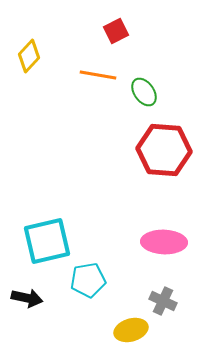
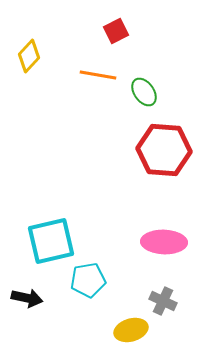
cyan square: moved 4 px right
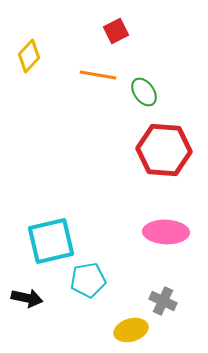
pink ellipse: moved 2 px right, 10 px up
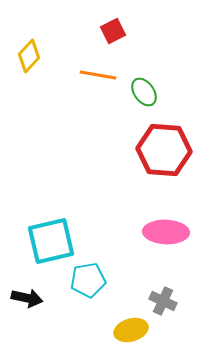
red square: moved 3 px left
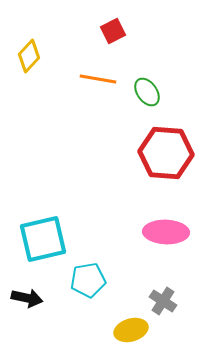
orange line: moved 4 px down
green ellipse: moved 3 px right
red hexagon: moved 2 px right, 3 px down
cyan square: moved 8 px left, 2 px up
gray cross: rotated 8 degrees clockwise
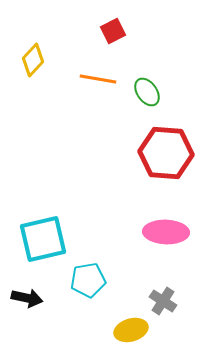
yellow diamond: moved 4 px right, 4 px down
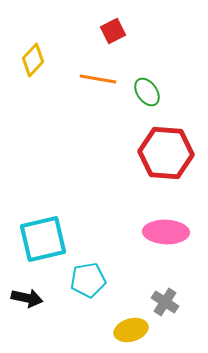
gray cross: moved 2 px right, 1 px down
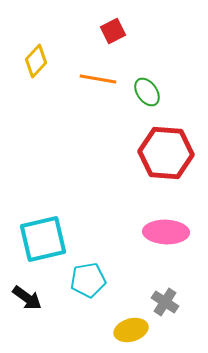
yellow diamond: moved 3 px right, 1 px down
black arrow: rotated 24 degrees clockwise
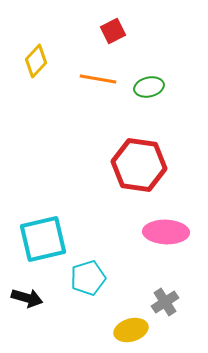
green ellipse: moved 2 px right, 5 px up; rotated 68 degrees counterclockwise
red hexagon: moved 27 px left, 12 px down; rotated 4 degrees clockwise
cyan pentagon: moved 2 px up; rotated 8 degrees counterclockwise
black arrow: rotated 20 degrees counterclockwise
gray cross: rotated 24 degrees clockwise
